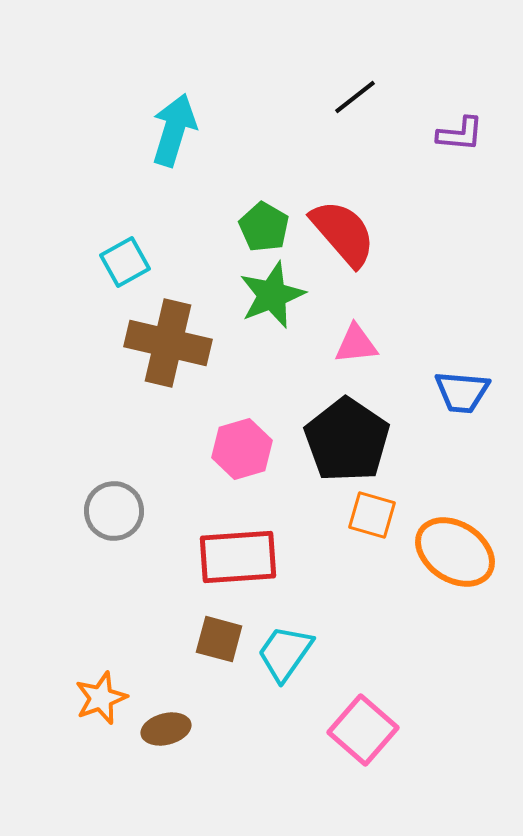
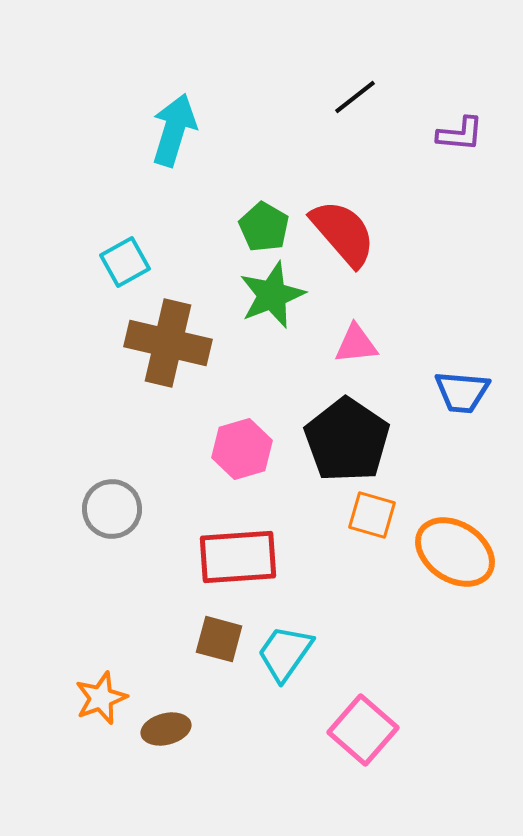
gray circle: moved 2 px left, 2 px up
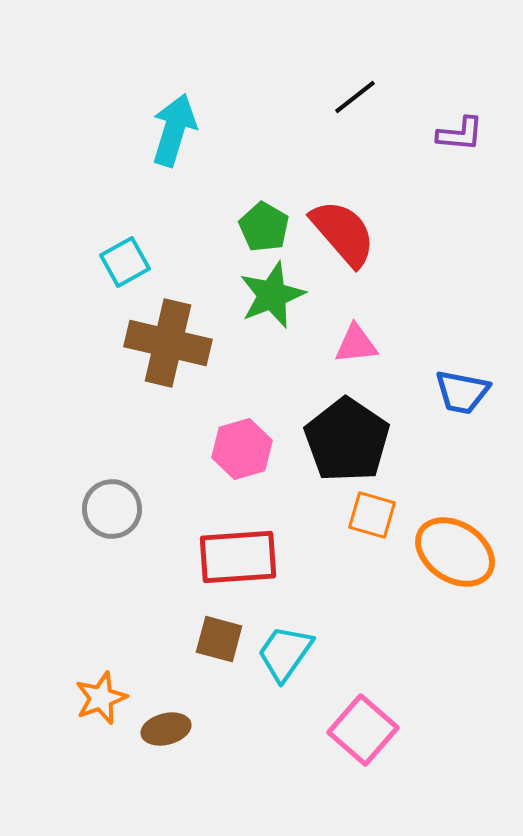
blue trapezoid: rotated 6 degrees clockwise
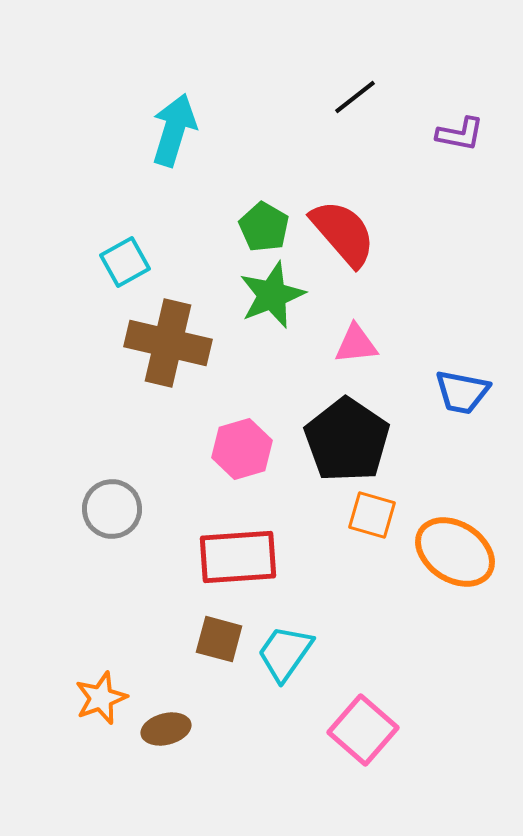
purple L-shape: rotated 6 degrees clockwise
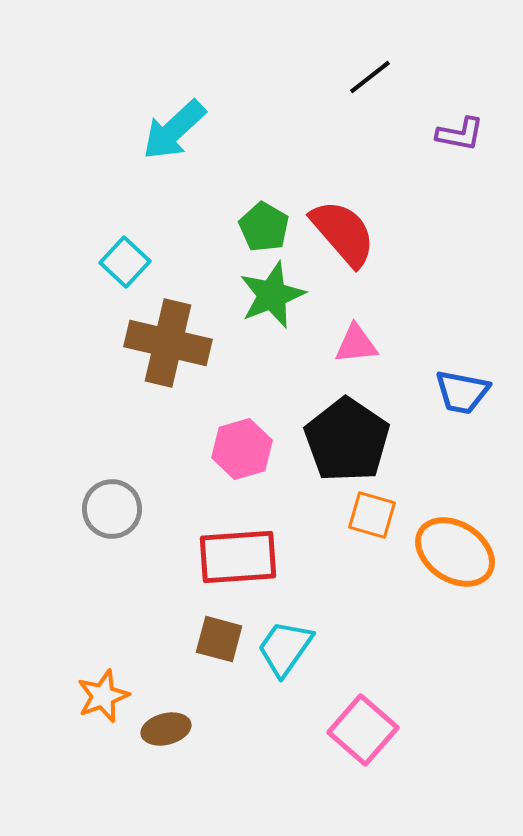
black line: moved 15 px right, 20 px up
cyan arrow: rotated 150 degrees counterclockwise
cyan square: rotated 18 degrees counterclockwise
cyan trapezoid: moved 5 px up
orange star: moved 2 px right, 2 px up
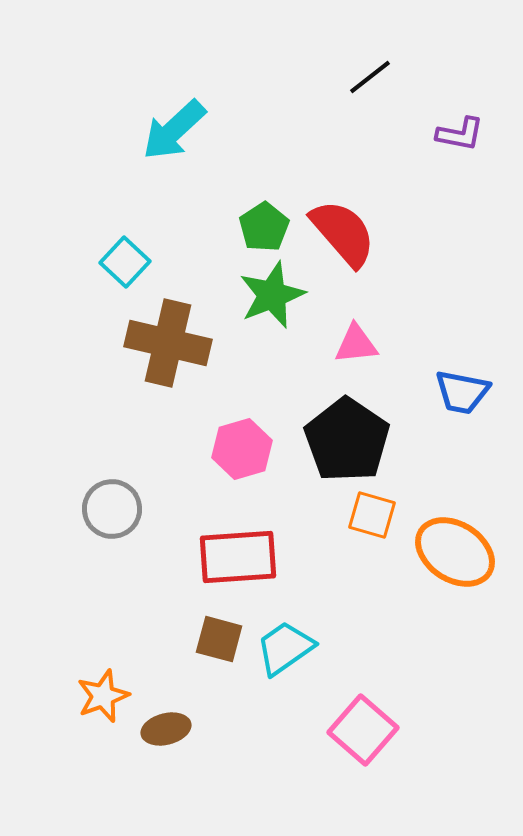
green pentagon: rotated 9 degrees clockwise
cyan trapezoid: rotated 20 degrees clockwise
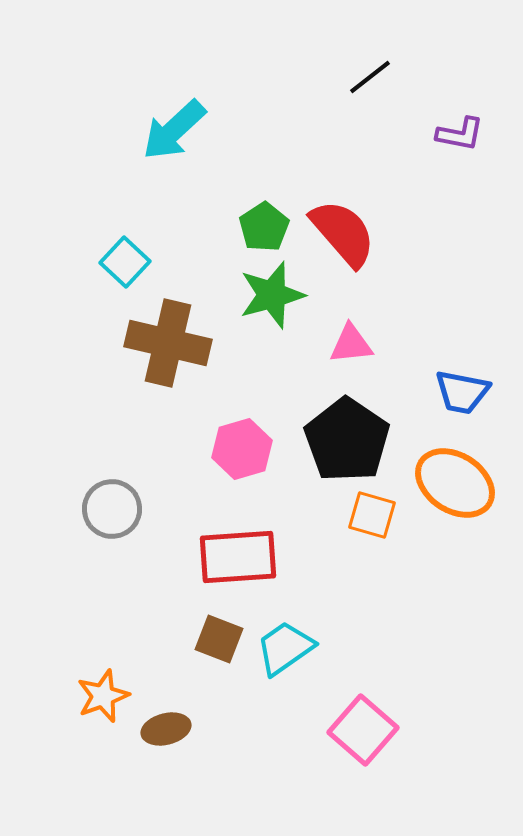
green star: rotated 6 degrees clockwise
pink triangle: moved 5 px left
orange ellipse: moved 69 px up
brown square: rotated 6 degrees clockwise
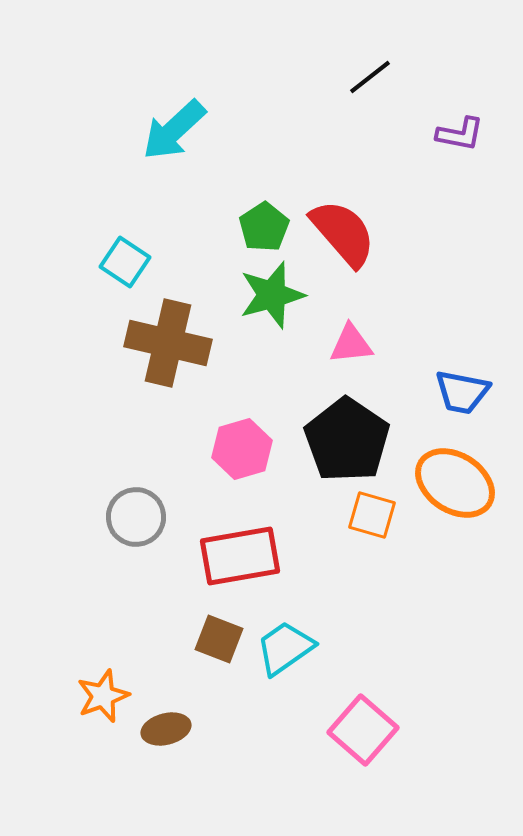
cyan square: rotated 9 degrees counterclockwise
gray circle: moved 24 px right, 8 px down
red rectangle: moved 2 px right, 1 px up; rotated 6 degrees counterclockwise
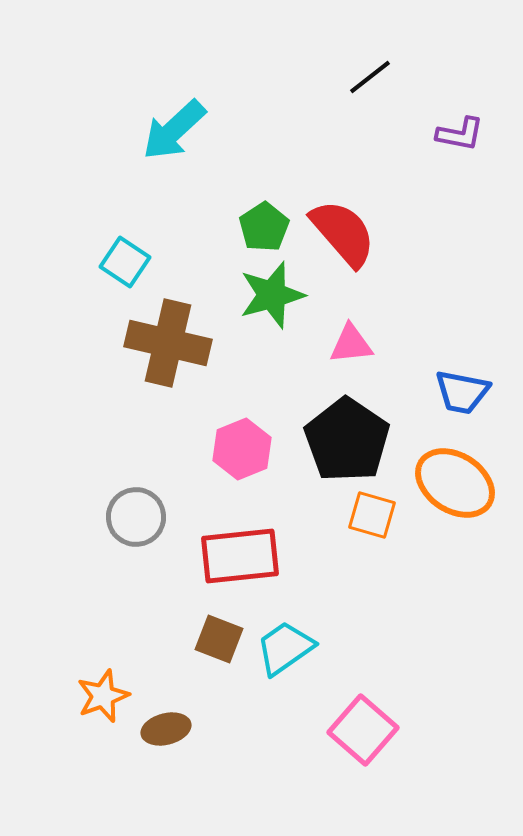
pink hexagon: rotated 6 degrees counterclockwise
red rectangle: rotated 4 degrees clockwise
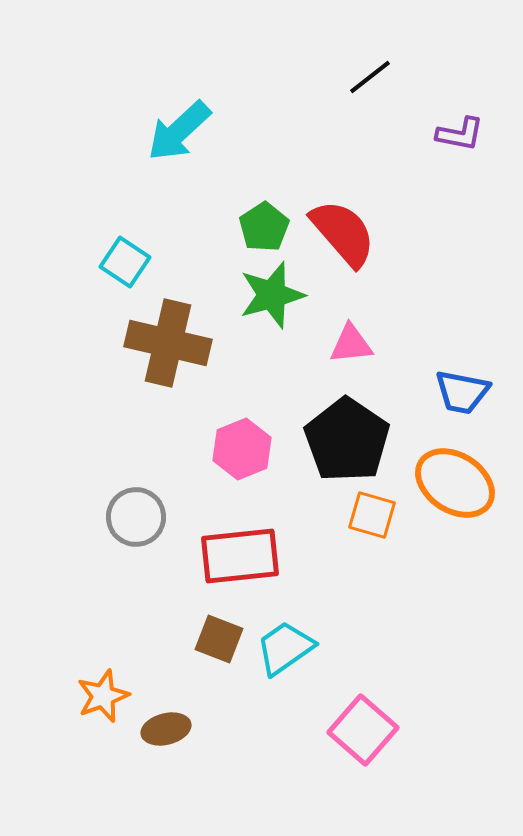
cyan arrow: moved 5 px right, 1 px down
